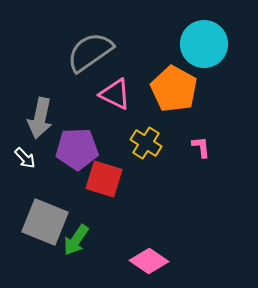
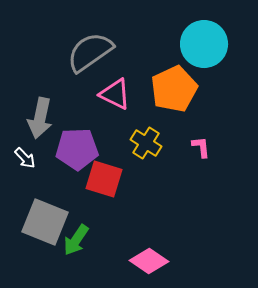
orange pentagon: rotated 18 degrees clockwise
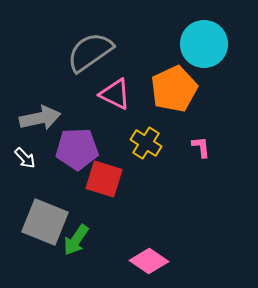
gray arrow: rotated 114 degrees counterclockwise
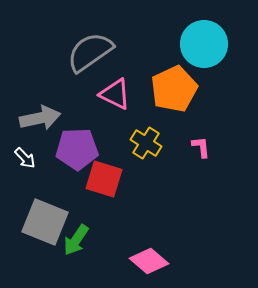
pink diamond: rotated 6 degrees clockwise
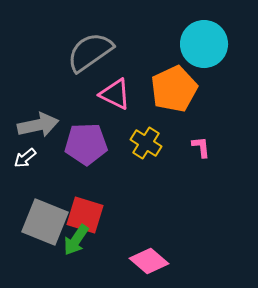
gray arrow: moved 2 px left, 7 px down
purple pentagon: moved 9 px right, 5 px up
white arrow: rotated 95 degrees clockwise
red square: moved 19 px left, 36 px down
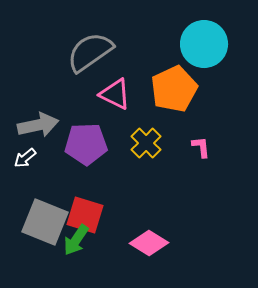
yellow cross: rotated 12 degrees clockwise
pink diamond: moved 18 px up; rotated 9 degrees counterclockwise
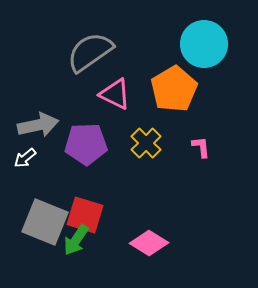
orange pentagon: rotated 6 degrees counterclockwise
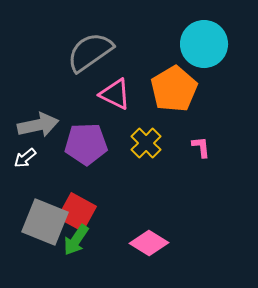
red square: moved 8 px left, 3 px up; rotated 12 degrees clockwise
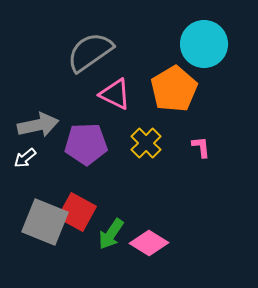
green arrow: moved 35 px right, 6 px up
